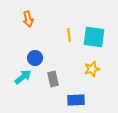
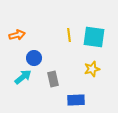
orange arrow: moved 11 px left, 16 px down; rotated 91 degrees counterclockwise
blue circle: moved 1 px left
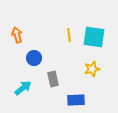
orange arrow: rotated 91 degrees counterclockwise
cyan arrow: moved 11 px down
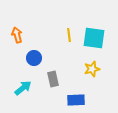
cyan square: moved 1 px down
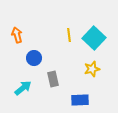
cyan square: rotated 35 degrees clockwise
blue rectangle: moved 4 px right
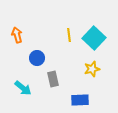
blue circle: moved 3 px right
cyan arrow: rotated 78 degrees clockwise
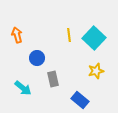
yellow star: moved 4 px right, 2 px down
blue rectangle: rotated 42 degrees clockwise
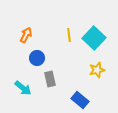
orange arrow: moved 9 px right; rotated 42 degrees clockwise
yellow star: moved 1 px right, 1 px up
gray rectangle: moved 3 px left
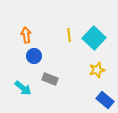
orange arrow: rotated 35 degrees counterclockwise
blue circle: moved 3 px left, 2 px up
gray rectangle: rotated 56 degrees counterclockwise
blue rectangle: moved 25 px right
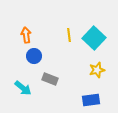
blue rectangle: moved 14 px left; rotated 48 degrees counterclockwise
